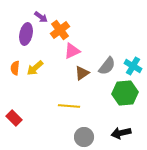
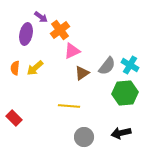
cyan cross: moved 3 px left, 1 px up
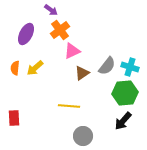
purple arrow: moved 10 px right, 7 px up
purple ellipse: rotated 15 degrees clockwise
cyan cross: moved 2 px down; rotated 12 degrees counterclockwise
red rectangle: rotated 42 degrees clockwise
black arrow: moved 2 px right, 12 px up; rotated 36 degrees counterclockwise
gray circle: moved 1 px left, 1 px up
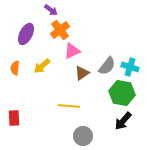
yellow arrow: moved 7 px right, 2 px up
green hexagon: moved 3 px left; rotated 15 degrees clockwise
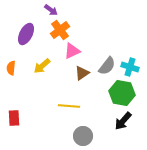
orange semicircle: moved 4 px left
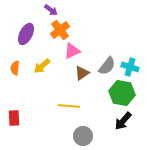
orange semicircle: moved 4 px right
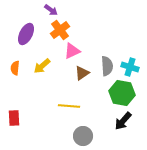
gray semicircle: rotated 42 degrees counterclockwise
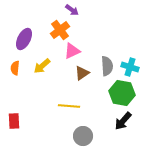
purple arrow: moved 21 px right
purple ellipse: moved 2 px left, 5 px down
red rectangle: moved 3 px down
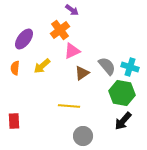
purple ellipse: rotated 10 degrees clockwise
gray semicircle: rotated 36 degrees counterclockwise
